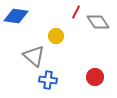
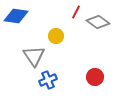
gray diamond: rotated 20 degrees counterclockwise
gray triangle: rotated 15 degrees clockwise
blue cross: rotated 30 degrees counterclockwise
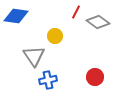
yellow circle: moved 1 px left
blue cross: rotated 12 degrees clockwise
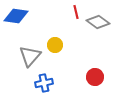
red line: rotated 40 degrees counterclockwise
yellow circle: moved 9 px down
gray triangle: moved 4 px left; rotated 15 degrees clockwise
blue cross: moved 4 px left, 3 px down
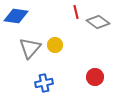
gray triangle: moved 8 px up
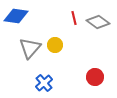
red line: moved 2 px left, 6 px down
blue cross: rotated 30 degrees counterclockwise
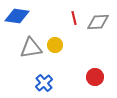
blue diamond: moved 1 px right
gray diamond: rotated 40 degrees counterclockwise
gray triangle: moved 1 px right; rotated 40 degrees clockwise
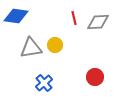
blue diamond: moved 1 px left
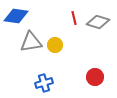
gray diamond: rotated 20 degrees clockwise
gray triangle: moved 6 px up
blue cross: rotated 24 degrees clockwise
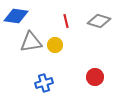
red line: moved 8 px left, 3 px down
gray diamond: moved 1 px right, 1 px up
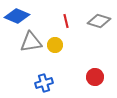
blue diamond: moved 1 px right; rotated 15 degrees clockwise
